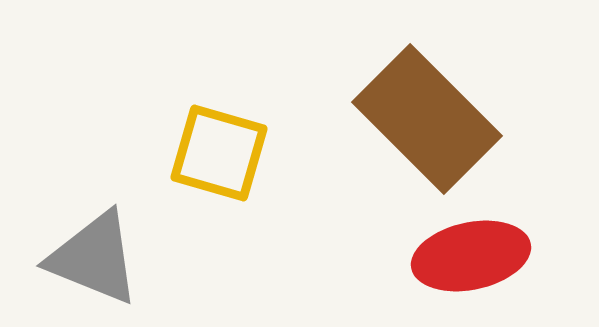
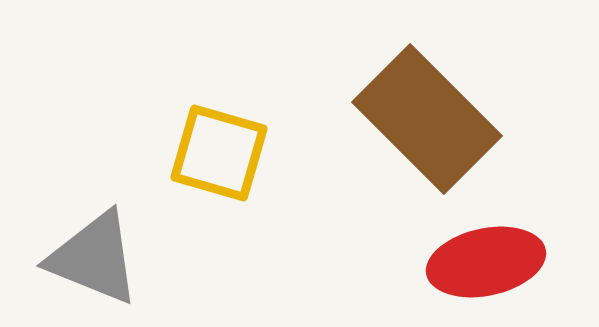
red ellipse: moved 15 px right, 6 px down
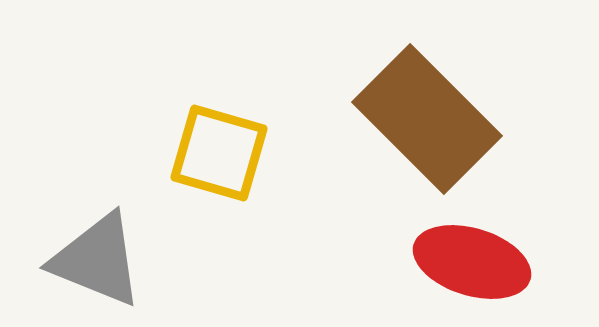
gray triangle: moved 3 px right, 2 px down
red ellipse: moved 14 px left; rotated 29 degrees clockwise
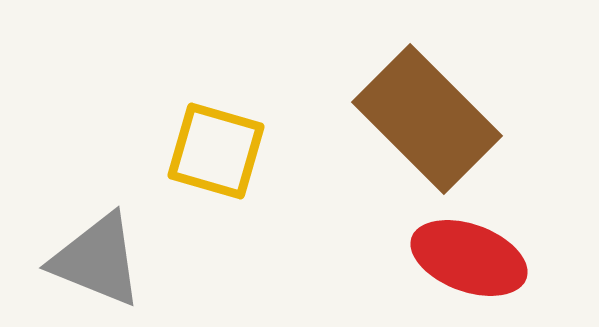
yellow square: moved 3 px left, 2 px up
red ellipse: moved 3 px left, 4 px up; rotated 3 degrees clockwise
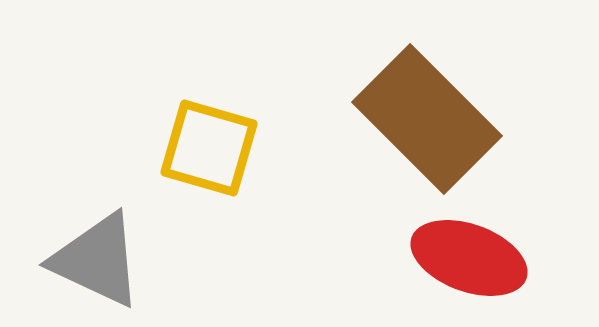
yellow square: moved 7 px left, 3 px up
gray triangle: rotated 3 degrees clockwise
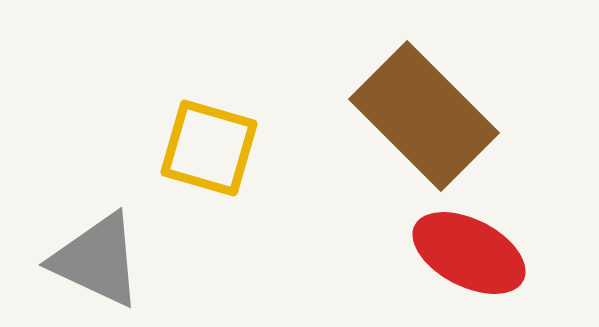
brown rectangle: moved 3 px left, 3 px up
red ellipse: moved 5 px up; rotated 7 degrees clockwise
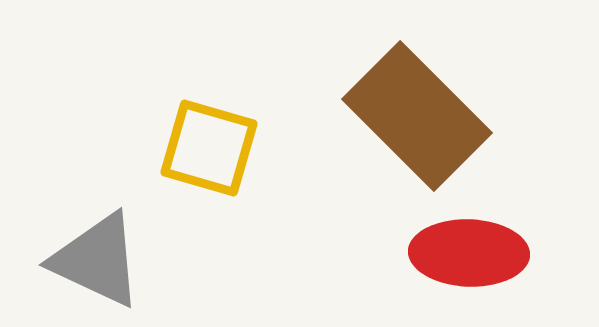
brown rectangle: moved 7 px left
red ellipse: rotated 25 degrees counterclockwise
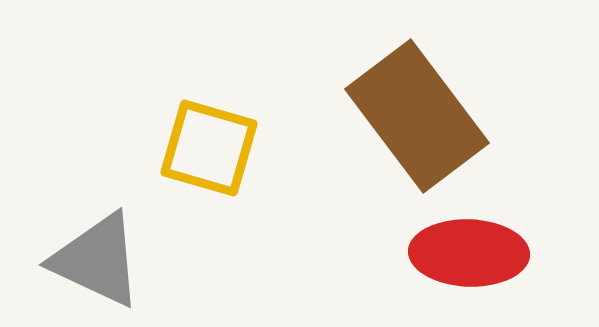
brown rectangle: rotated 8 degrees clockwise
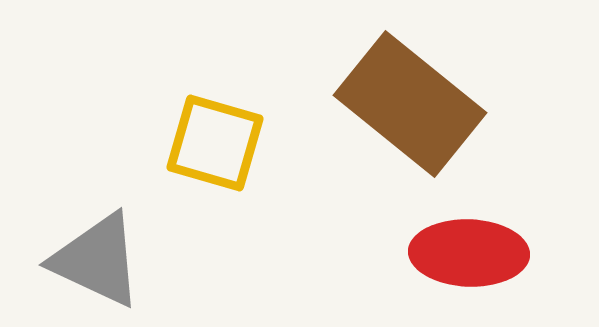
brown rectangle: moved 7 px left, 12 px up; rotated 14 degrees counterclockwise
yellow square: moved 6 px right, 5 px up
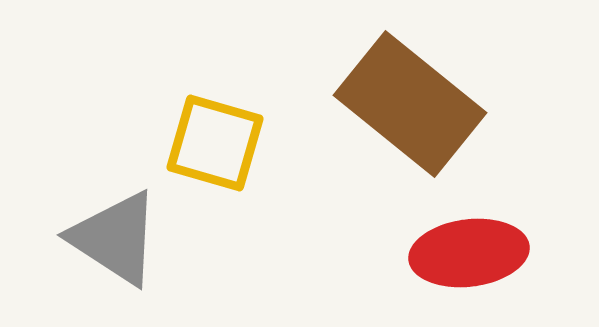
red ellipse: rotated 9 degrees counterclockwise
gray triangle: moved 18 px right, 22 px up; rotated 8 degrees clockwise
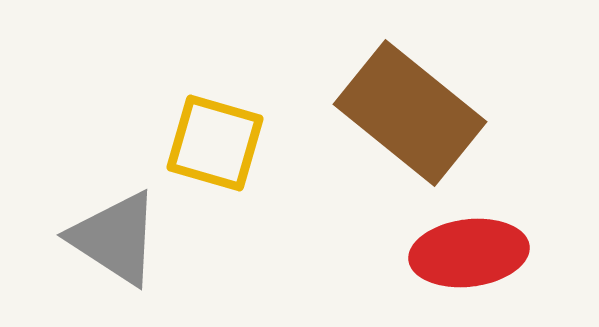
brown rectangle: moved 9 px down
